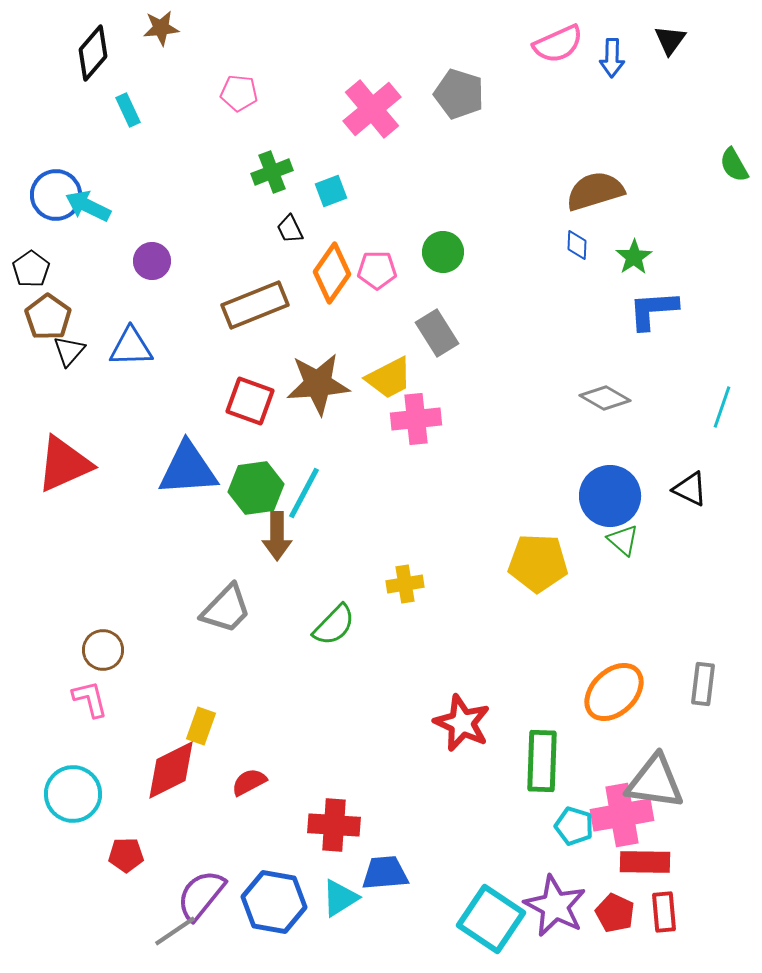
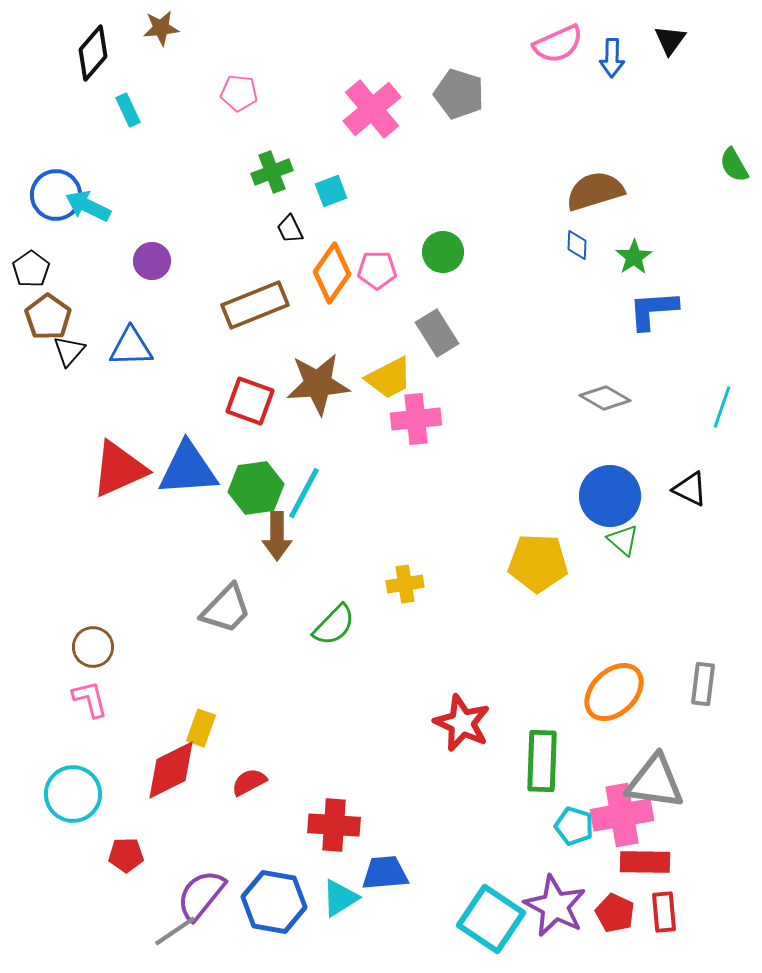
red triangle at (64, 464): moved 55 px right, 5 px down
brown circle at (103, 650): moved 10 px left, 3 px up
yellow rectangle at (201, 726): moved 2 px down
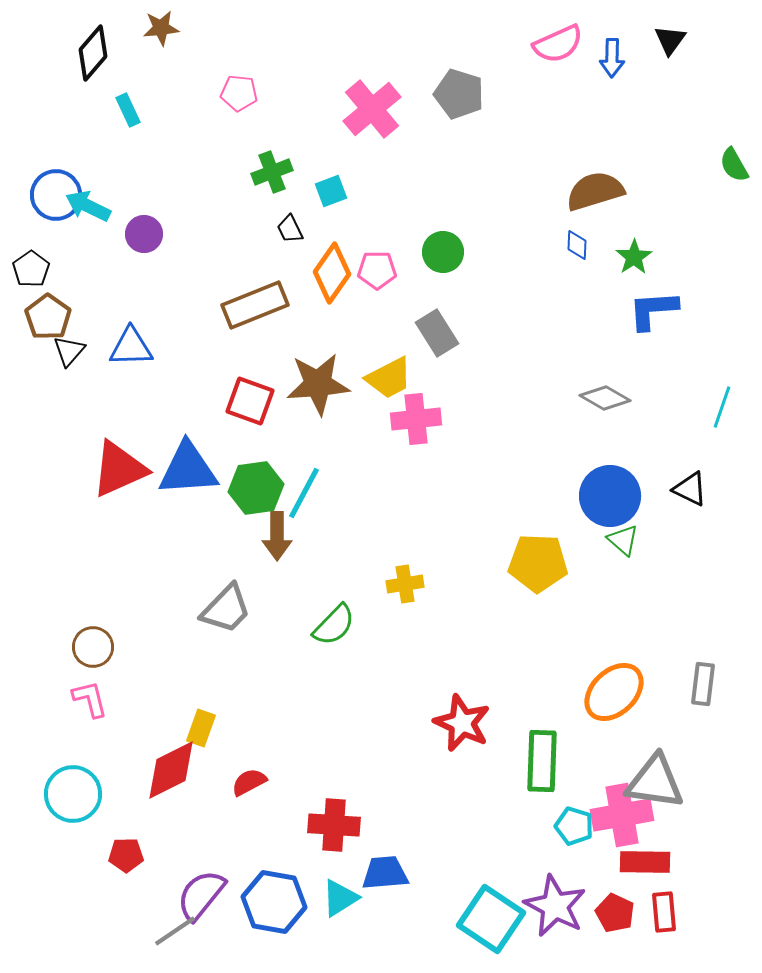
purple circle at (152, 261): moved 8 px left, 27 px up
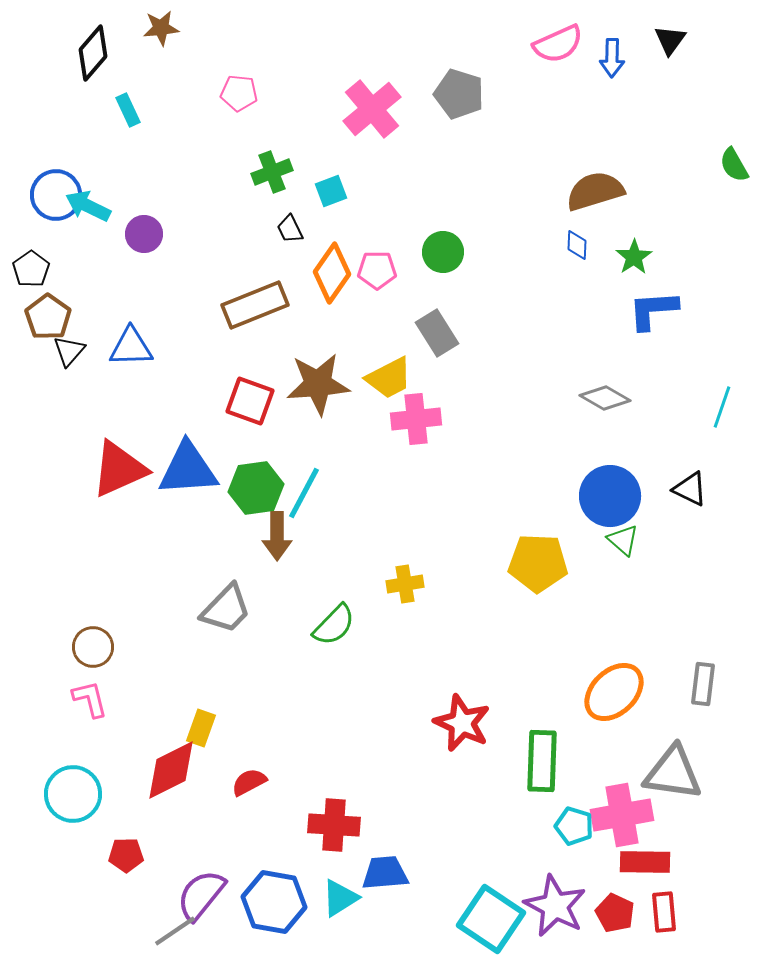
gray triangle at (655, 782): moved 18 px right, 9 px up
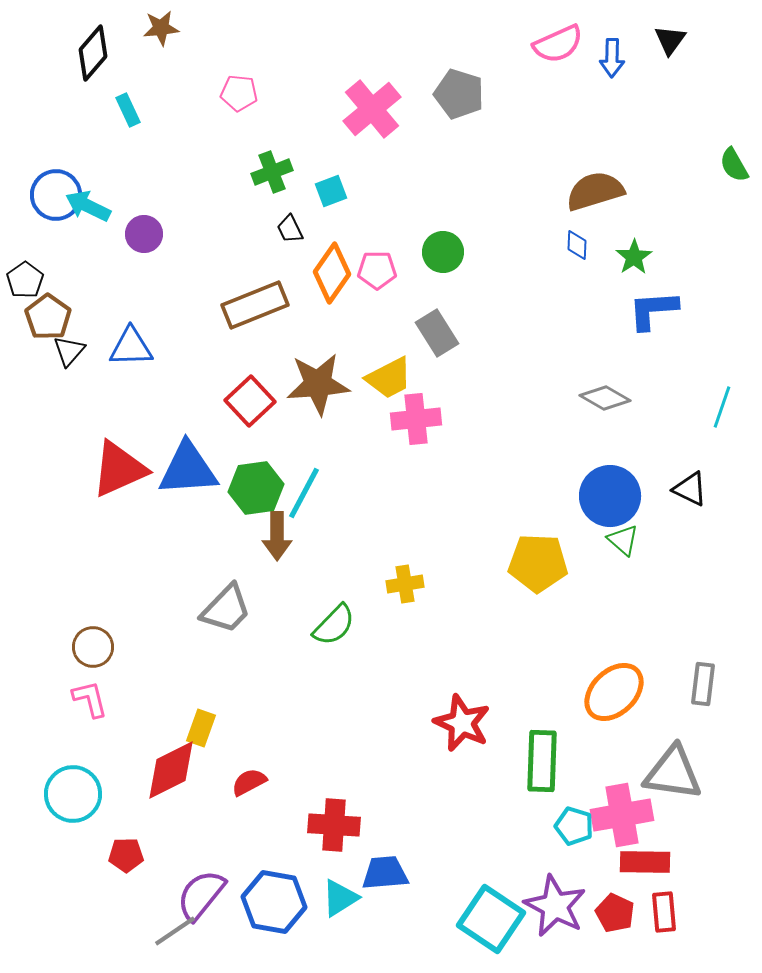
black pentagon at (31, 269): moved 6 px left, 11 px down
red square at (250, 401): rotated 27 degrees clockwise
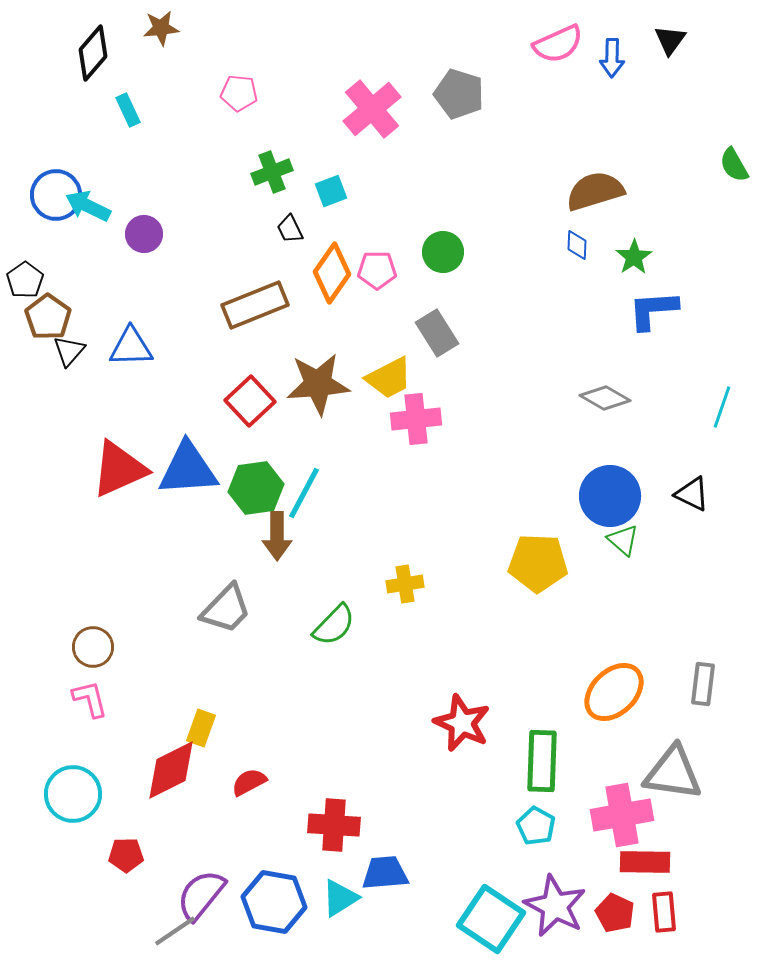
black triangle at (690, 489): moved 2 px right, 5 px down
cyan pentagon at (574, 826): moved 38 px left; rotated 12 degrees clockwise
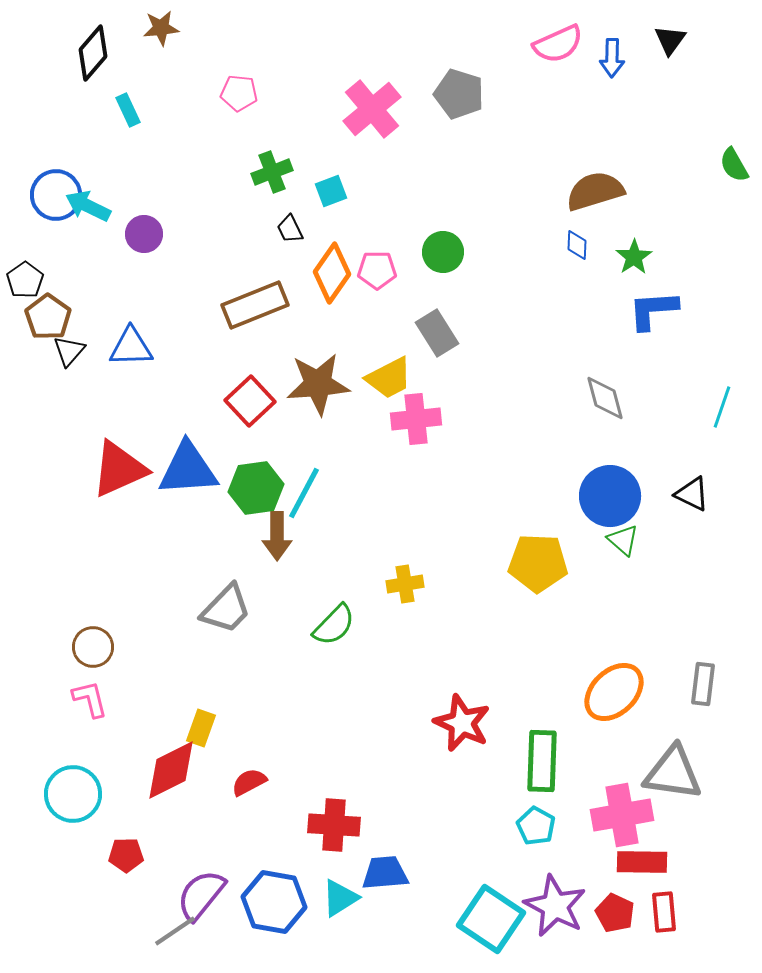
gray diamond at (605, 398): rotated 45 degrees clockwise
red rectangle at (645, 862): moved 3 px left
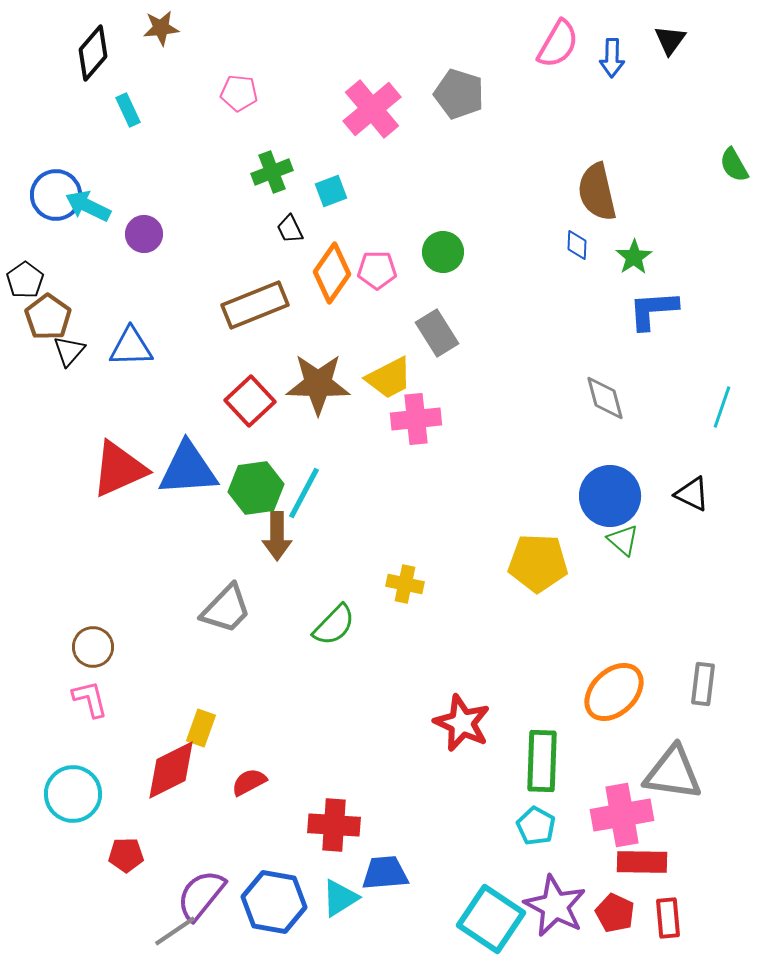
pink semicircle at (558, 44): rotated 36 degrees counterclockwise
brown semicircle at (595, 191): moved 2 px right, 1 px down; rotated 86 degrees counterclockwise
brown star at (318, 384): rotated 6 degrees clockwise
yellow cross at (405, 584): rotated 21 degrees clockwise
red rectangle at (664, 912): moved 4 px right, 6 px down
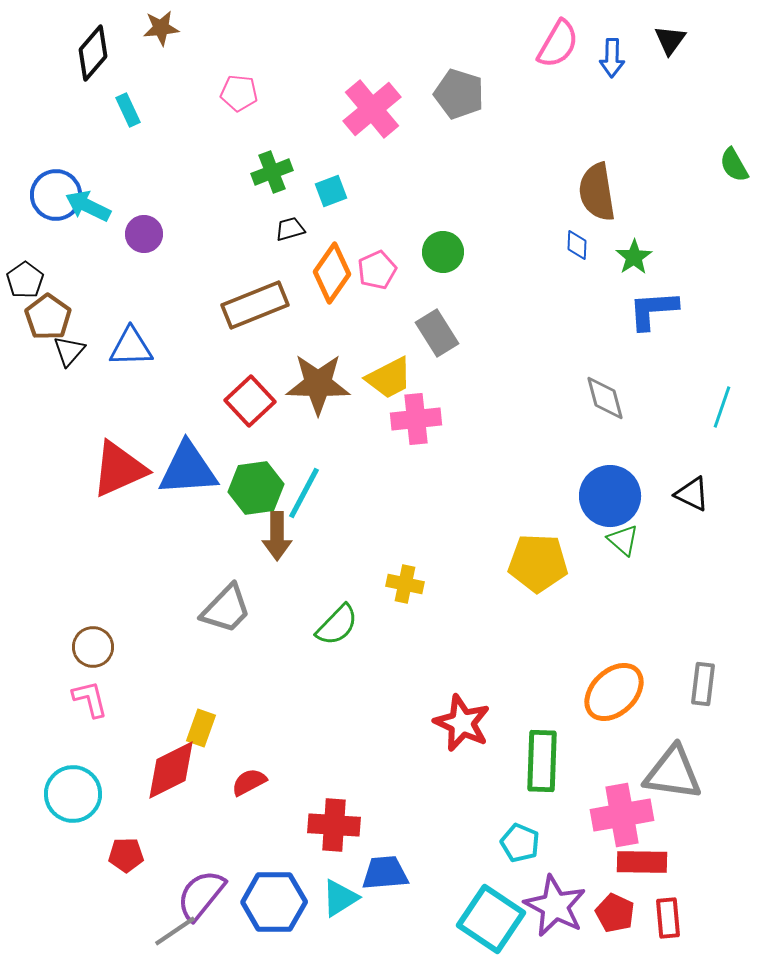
brown semicircle at (597, 192): rotated 4 degrees clockwise
black trapezoid at (290, 229): rotated 100 degrees clockwise
pink pentagon at (377, 270): rotated 24 degrees counterclockwise
green semicircle at (334, 625): moved 3 px right
cyan pentagon at (536, 826): moved 16 px left, 17 px down; rotated 6 degrees counterclockwise
blue hexagon at (274, 902): rotated 10 degrees counterclockwise
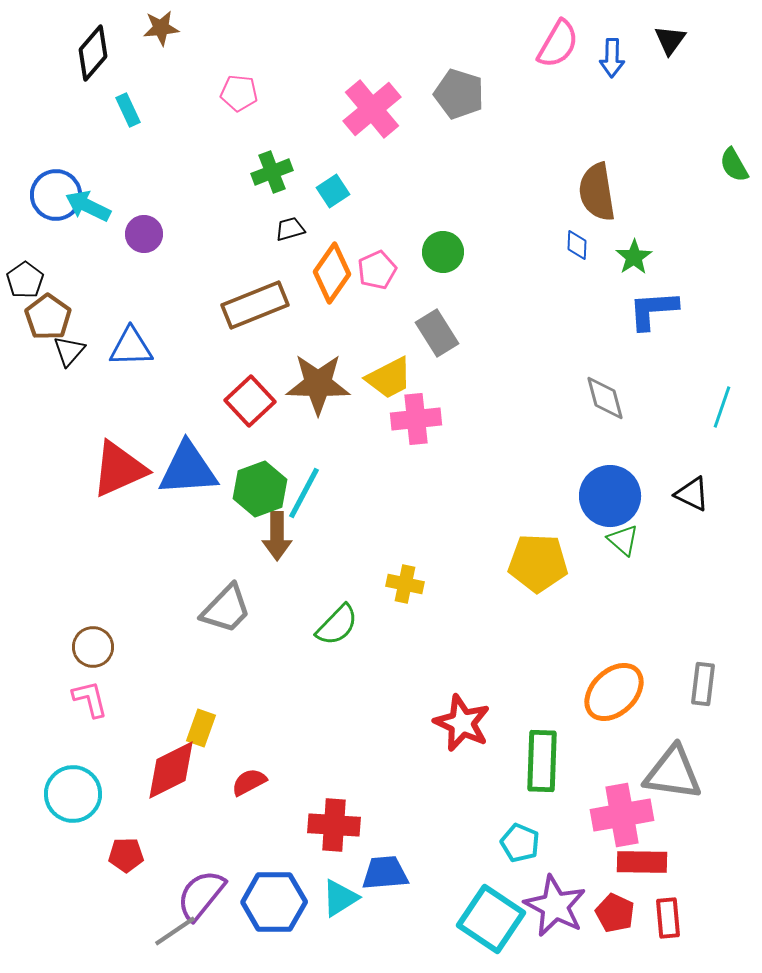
cyan square at (331, 191): moved 2 px right; rotated 12 degrees counterclockwise
green hexagon at (256, 488): moved 4 px right, 1 px down; rotated 12 degrees counterclockwise
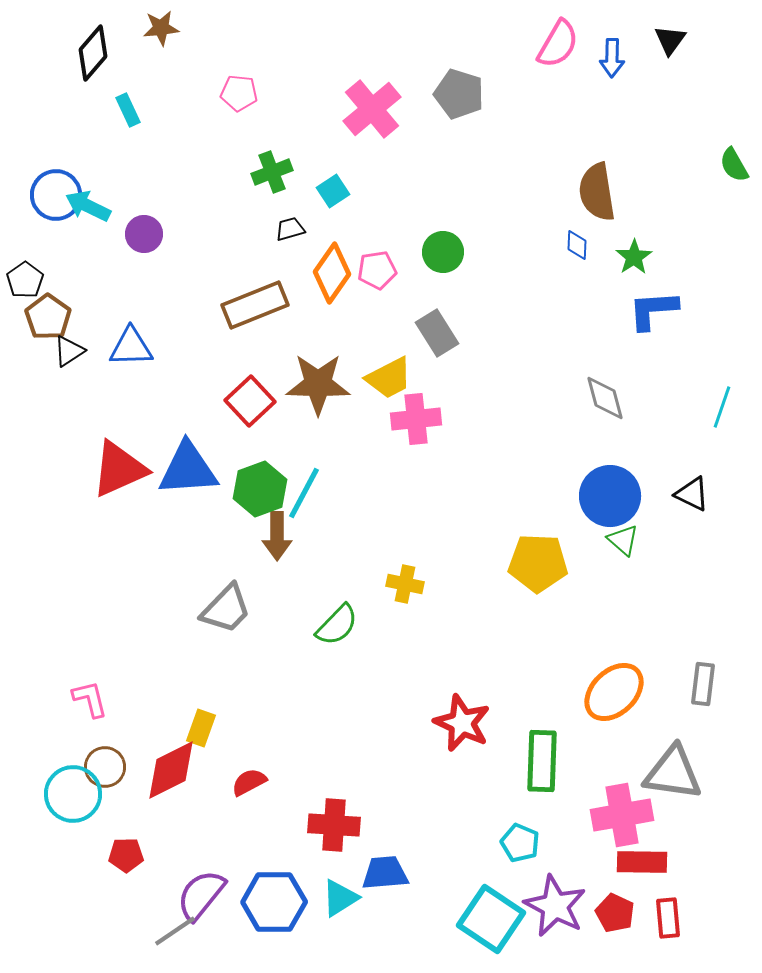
pink pentagon at (377, 270): rotated 15 degrees clockwise
black triangle at (69, 351): rotated 16 degrees clockwise
brown circle at (93, 647): moved 12 px right, 120 px down
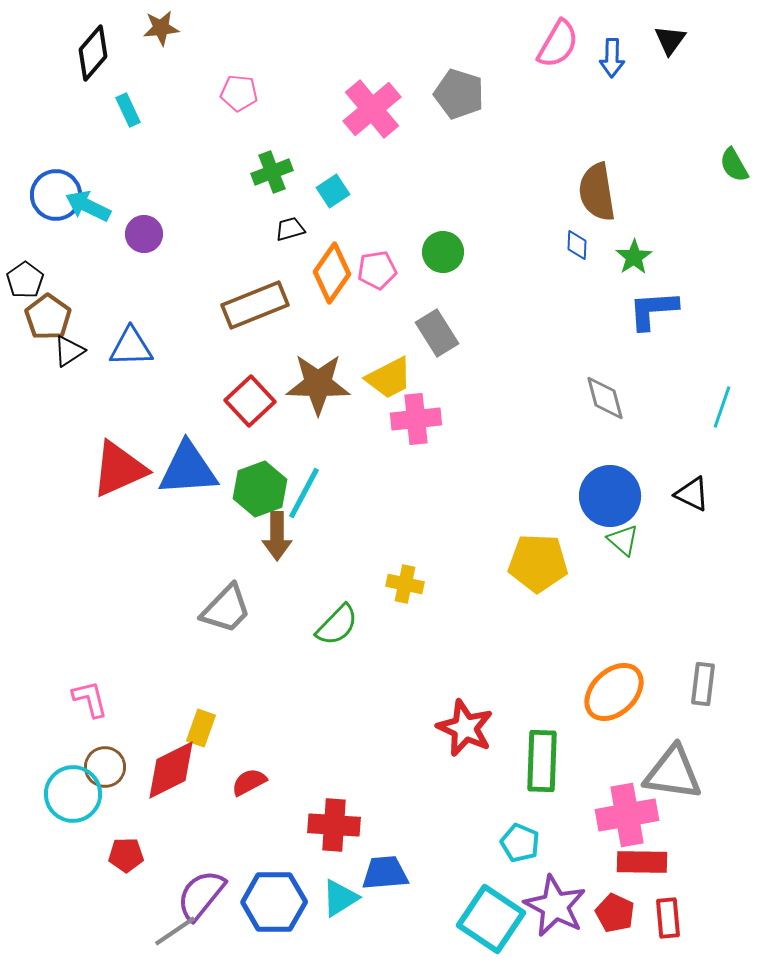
red star at (462, 723): moved 3 px right, 5 px down
pink cross at (622, 815): moved 5 px right
